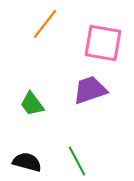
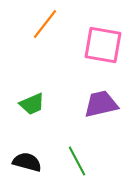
pink square: moved 2 px down
purple trapezoid: moved 11 px right, 14 px down; rotated 6 degrees clockwise
green trapezoid: rotated 76 degrees counterclockwise
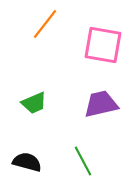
green trapezoid: moved 2 px right, 1 px up
green line: moved 6 px right
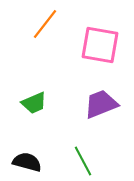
pink square: moved 3 px left
purple trapezoid: rotated 9 degrees counterclockwise
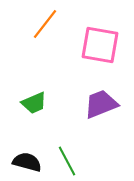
green line: moved 16 px left
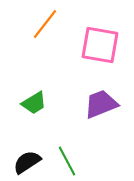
green trapezoid: rotated 8 degrees counterclockwise
black semicircle: rotated 48 degrees counterclockwise
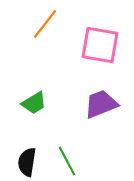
black semicircle: rotated 48 degrees counterclockwise
